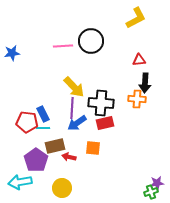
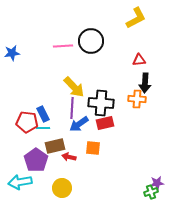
blue arrow: moved 2 px right, 1 px down
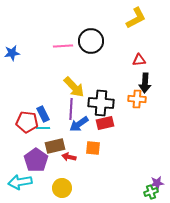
purple line: moved 1 px left, 1 px down
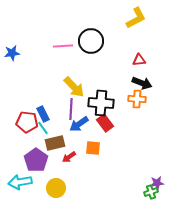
black arrow: moved 3 px left; rotated 72 degrees counterclockwise
red rectangle: rotated 66 degrees clockwise
cyan line: rotated 56 degrees clockwise
brown rectangle: moved 3 px up
red arrow: rotated 48 degrees counterclockwise
yellow circle: moved 6 px left
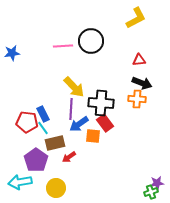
orange square: moved 12 px up
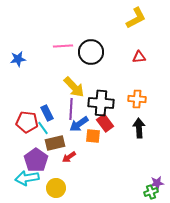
black circle: moved 11 px down
blue star: moved 6 px right, 6 px down
red triangle: moved 3 px up
black arrow: moved 3 px left, 45 px down; rotated 114 degrees counterclockwise
blue rectangle: moved 4 px right, 1 px up
cyan arrow: moved 7 px right, 4 px up
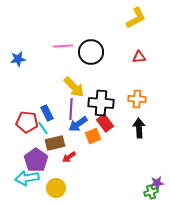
blue arrow: moved 1 px left
orange square: rotated 28 degrees counterclockwise
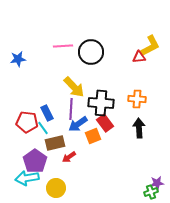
yellow L-shape: moved 14 px right, 28 px down
purple pentagon: moved 1 px left, 1 px down
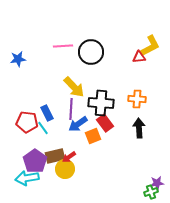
brown rectangle: moved 13 px down
yellow circle: moved 9 px right, 19 px up
